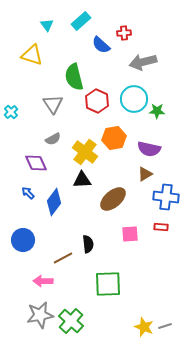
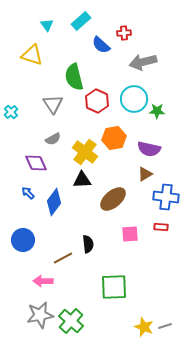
green square: moved 6 px right, 3 px down
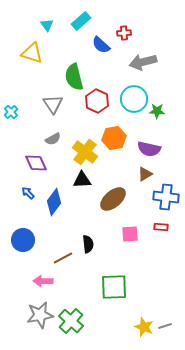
yellow triangle: moved 2 px up
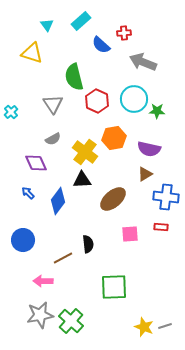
gray arrow: rotated 36 degrees clockwise
blue diamond: moved 4 px right, 1 px up
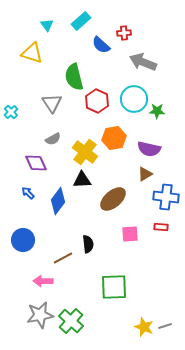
gray triangle: moved 1 px left, 1 px up
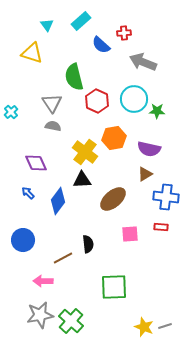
gray semicircle: moved 13 px up; rotated 140 degrees counterclockwise
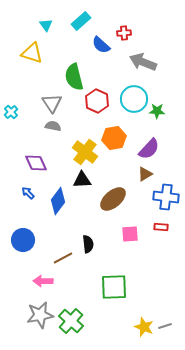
cyan triangle: moved 1 px left
purple semicircle: rotated 60 degrees counterclockwise
